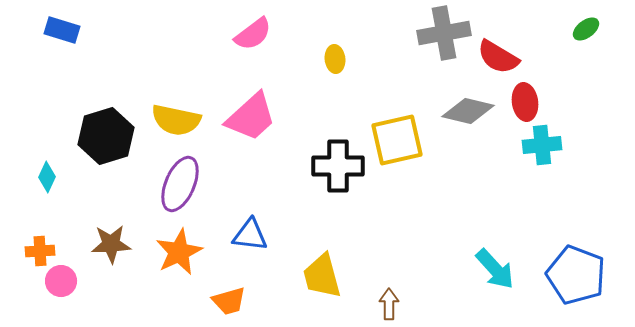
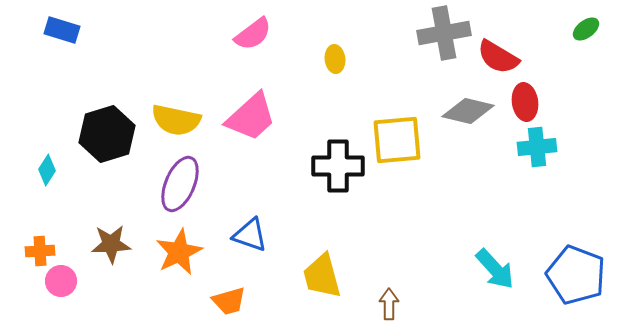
black hexagon: moved 1 px right, 2 px up
yellow square: rotated 8 degrees clockwise
cyan cross: moved 5 px left, 2 px down
cyan diamond: moved 7 px up; rotated 8 degrees clockwise
blue triangle: rotated 12 degrees clockwise
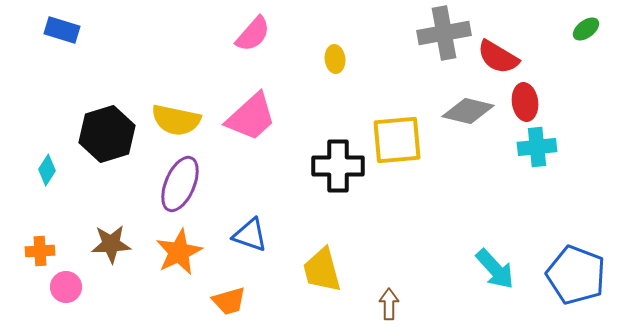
pink semicircle: rotated 12 degrees counterclockwise
yellow trapezoid: moved 6 px up
pink circle: moved 5 px right, 6 px down
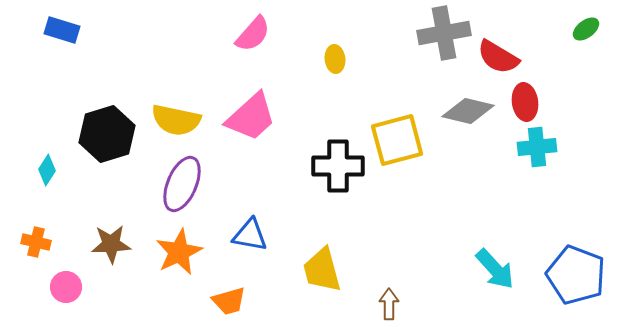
yellow square: rotated 10 degrees counterclockwise
purple ellipse: moved 2 px right
blue triangle: rotated 9 degrees counterclockwise
orange cross: moved 4 px left, 9 px up; rotated 16 degrees clockwise
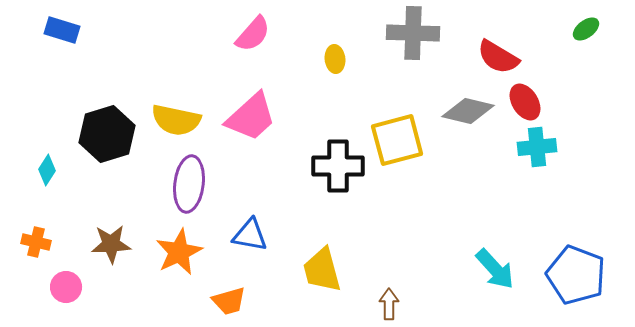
gray cross: moved 31 px left; rotated 12 degrees clockwise
red ellipse: rotated 24 degrees counterclockwise
purple ellipse: moved 7 px right; rotated 16 degrees counterclockwise
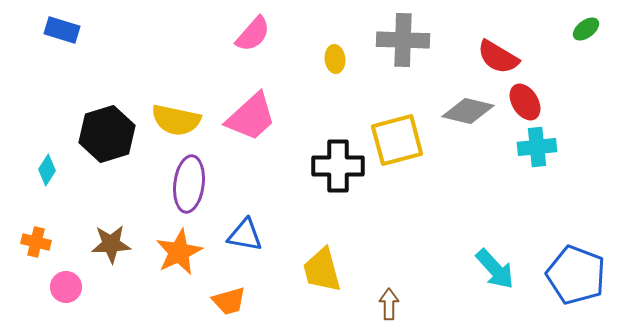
gray cross: moved 10 px left, 7 px down
blue triangle: moved 5 px left
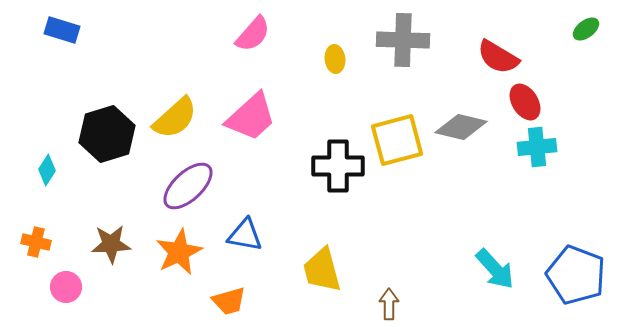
gray diamond: moved 7 px left, 16 px down
yellow semicircle: moved 1 px left, 2 px up; rotated 54 degrees counterclockwise
purple ellipse: moved 1 px left, 2 px down; rotated 40 degrees clockwise
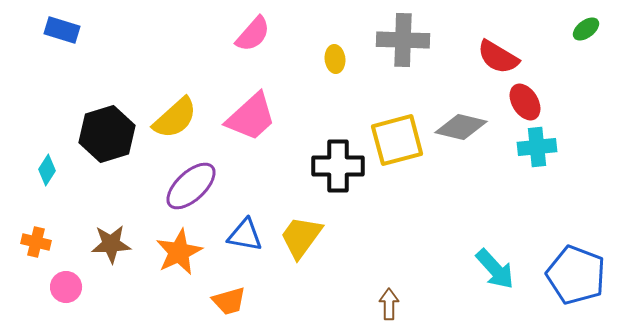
purple ellipse: moved 3 px right
yellow trapezoid: moved 21 px left, 33 px up; rotated 51 degrees clockwise
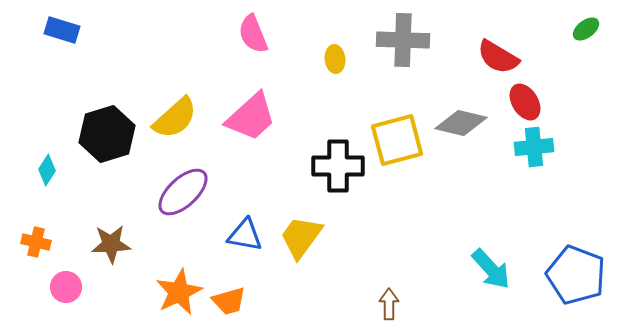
pink semicircle: rotated 117 degrees clockwise
gray diamond: moved 4 px up
cyan cross: moved 3 px left
purple ellipse: moved 8 px left, 6 px down
orange star: moved 40 px down
cyan arrow: moved 4 px left
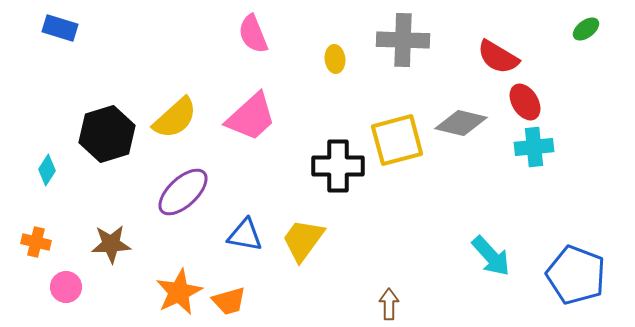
blue rectangle: moved 2 px left, 2 px up
yellow trapezoid: moved 2 px right, 3 px down
cyan arrow: moved 13 px up
